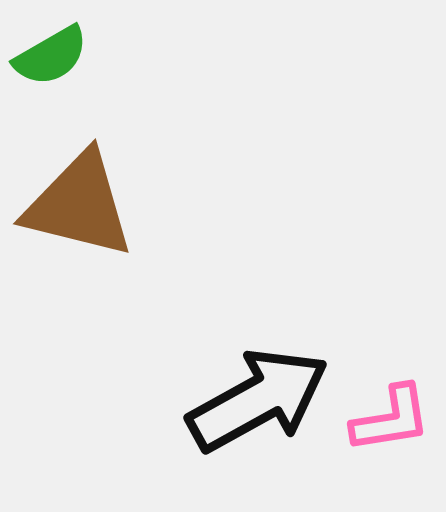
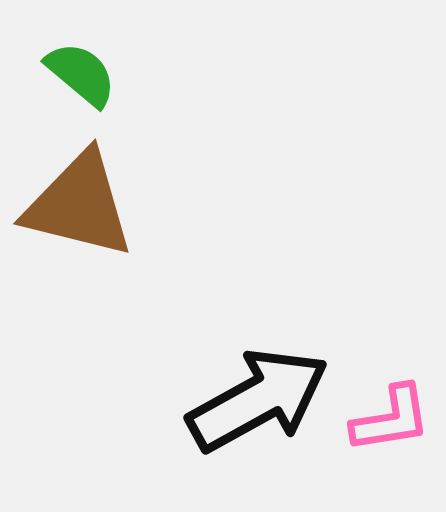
green semicircle: moved 30 px right, 18 px down; rotated 110 degrees counterclockwise
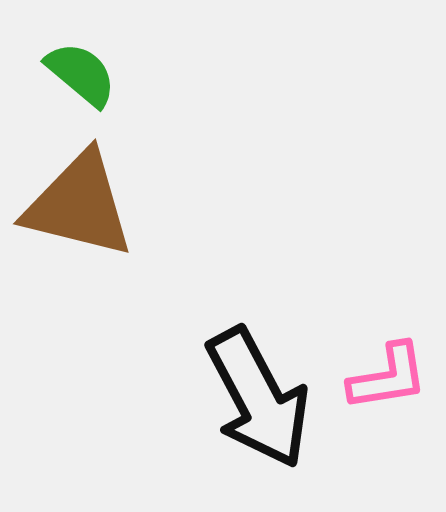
black arrow: moved 2 px up; rotated 91 degrees clockwise
pink L-shape: moved 3 px left, 42 px up
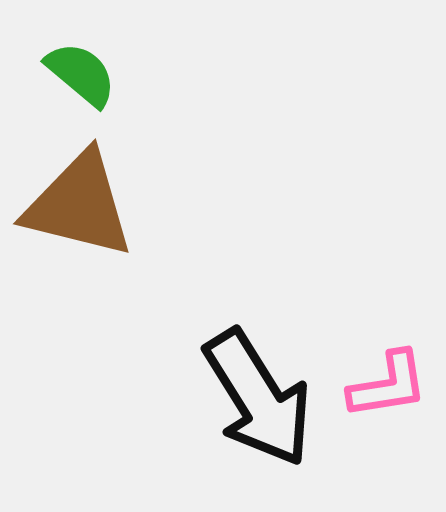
pink L-shape: moved 8 px down
black arrow: rotated 4 degrees counterclockwise
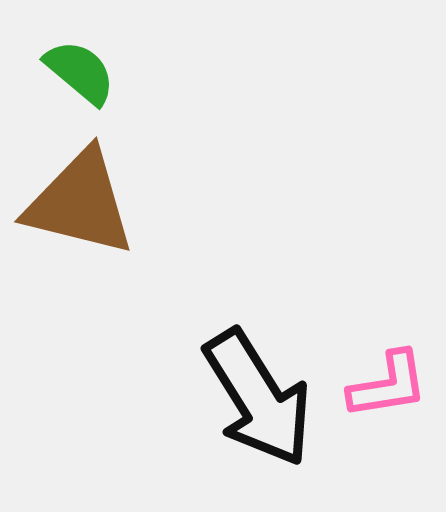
green semicircle: moved 1 px left, 2 px up
brown triangle: moved 1 px right, 2 px up
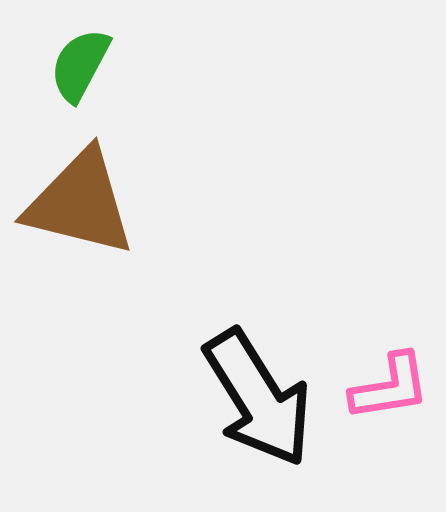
green semicircle: moved 7 px up; rotated 102 degrees counterclockwise
pink L-shape: moved 2 px right, 2 px down
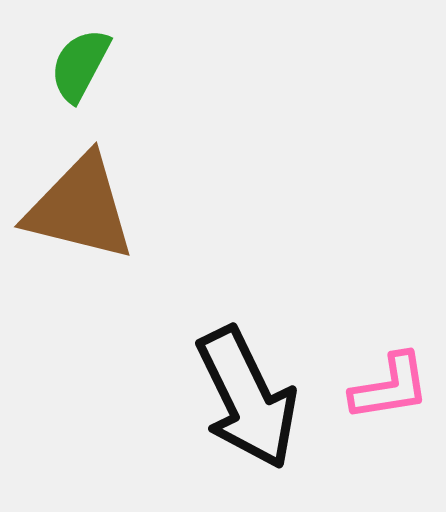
brown triangle: moved 5 px down
black arrow: moved 11 px left; rotated 6 degrees clockwise
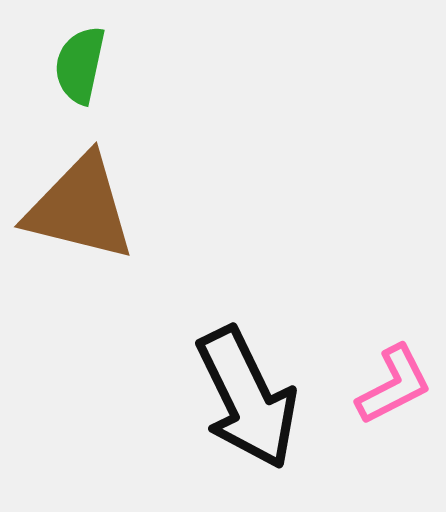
green semicircle: rotated 16 degrees counterclockwise
pink L-shape: moved 4 px right, 2 px up; rotated 18 degrees counterclockwise
